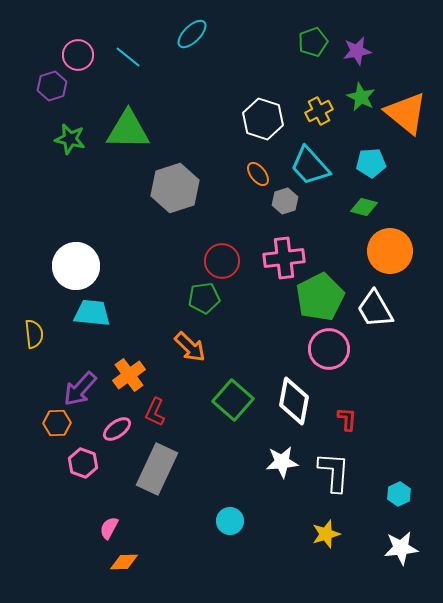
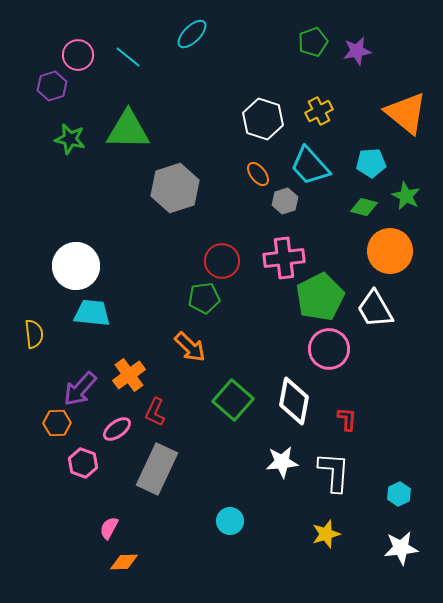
green star at (361, 97): moved 45 px right, 99 px down
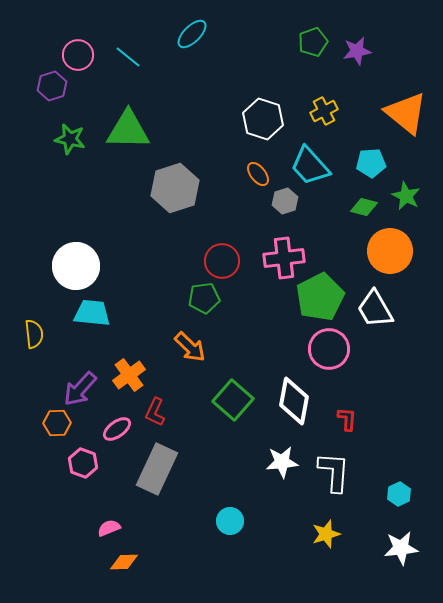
yellow cross at (319, 111): moved 5 px right
pink semicircle at (109, 528): rotated 40 degrees clockwise
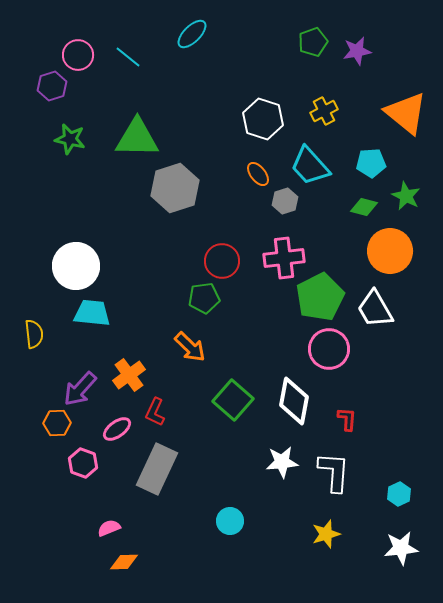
green triangle at (128, 130): moved 9 px right, 8 px down
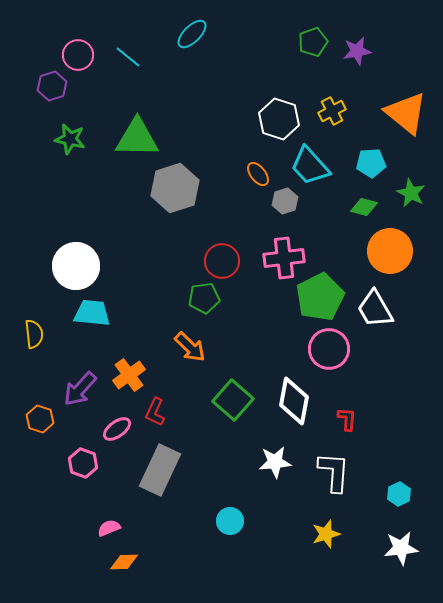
yellow cross at (324, 111): moved 8 px right
white hexagon at (263, 119): moved 16 px right
green star at (406, 196): moved 5 px right, 3 px up
orange hexagon at (57, 423): moved 17 px left, 4 px up; rotated 20 degrees clockwise
white star at (282, 462): moved 7 px left
gray rectangle at (157, 469): moved 3 px right, 1 px down
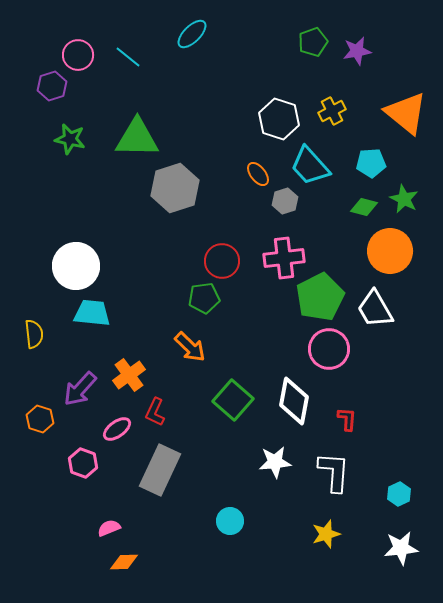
green star at (411, 193): moved 7 px left, 6 px down
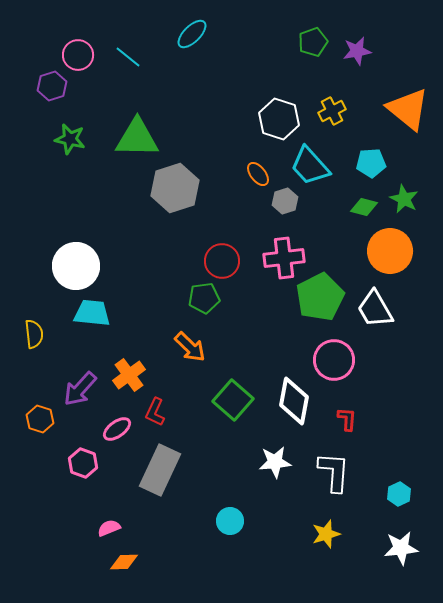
orange triangle at (406, 113): moved 2 px right, 4 px up
pink circle at (329, 349): moved 5 px right, 11 px down
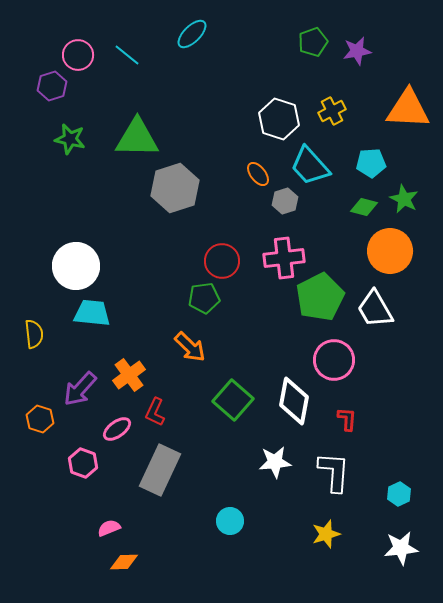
cyan line at (128, 57): moved 1 px left, 2 px up
orange triangle at (408, 109): rotated 36 degrees counterclockwise
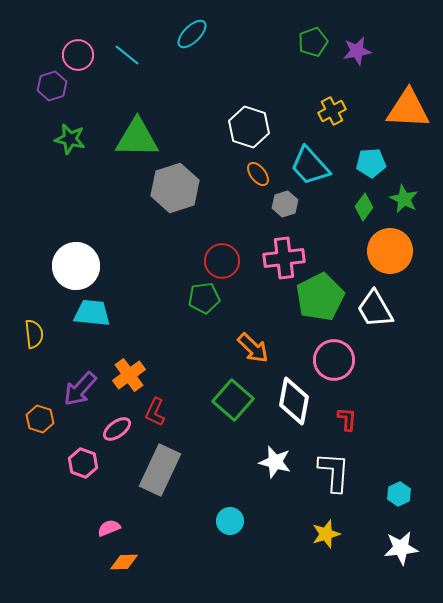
white hexagon at (279, 119): moved 30 px left, 8 px down
gray hexagon at (285, 201): moved 3 px down
green diamond at (364, 207): rotated 68 degrees counterclockwise
orange arrow at (190, 347): moved 63 px right, 1 px down
white star at (275, 462): rotated 20 degrees clockwise
